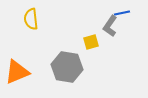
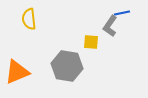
yellow semicircle: moved 2 px left
yellow square: rotated 21 degrees clockwise
gray hexagon: moved 1 px up
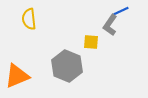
blue line: moved 1 px left, 2 px up; rotated 14 degrees counterclockwise
gray L-shape: moved 1 px up
gray hexagon: rotated 12 degrees clockwise
orange triangle: moved 4 px down
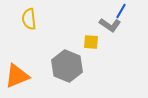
blue line: rotated 35 degrees counterclockwise
gray L-shape: rotated 90 degrees counterclockwise
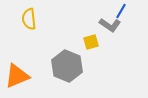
yellow square: rotated 21 degrees counterclockwise
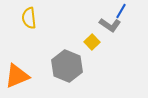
yellow semicircle: moved 1 px up
yellow square: moved 1 px right; rotated 28 degrees counterclockwise
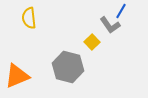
gray L-shape: rotated 20 degrees clockwise
gray hexagon: moved 1 px right, 1 px down; rotated 8 degrees counterclockwise
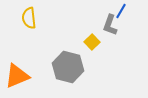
gray L-shape: rotated 55 degrees clockwise
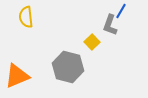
yellow semicircle: moved 3 px left, 1 px up
